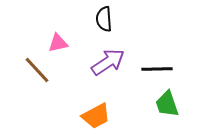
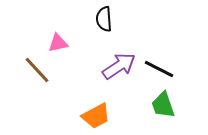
purple arrow: moved 11 px right, 4 px down
black line: moved 2 px right; rotated 28 degrees clockwise
green trapezoid: moved 4 px left, 1 px down
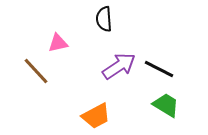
brown line: moved 1 px left, 1 px down
green trapezoid: moved 3 px right; rotated 140 degrees clockwise
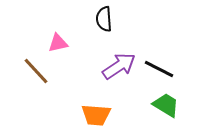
orange trapezoid: moved 1 px up; rotated 32 degrees clockwise
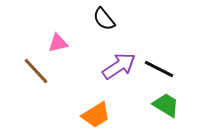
black semicircle: rotated 35 degrees counterclockwise
orange trapezoid: rotated 36 degrees counterclockwise
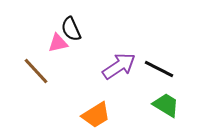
black semicircle: moved 33 px left, 10 px down; rotated 15 degrees clockwise
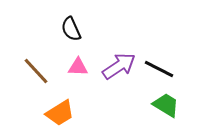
pink triangle: moved 20 px right, 24 px down; rotated 15 degrees clockwise
orange trapezoid: moved 36 px left, 2 px up
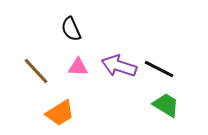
purple arrow: rotated 128 degrees counterclockwise
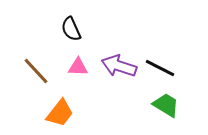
black line: moved 1 px right, 1 px up
orange trapezoid: rotated 20 degrees counterclockwise
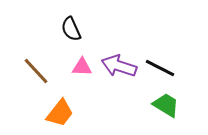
pink triangle: moved 4 px right
